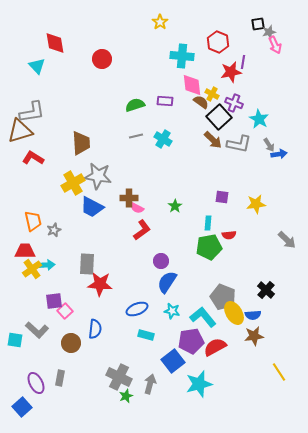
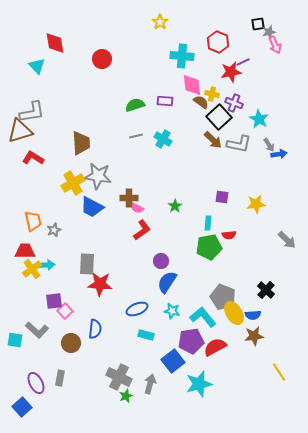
purple line at (243, 62): rotated 56 degrees clockwise
yellow cross at (212, 94): rotated 16 degrees counterclockwise
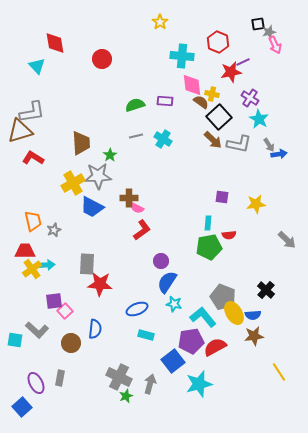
purple cross at (234, 103): moved 16 px right, 5 px up; rotated 12 degrees clockwise
gray star at (98, 176): rotated 12 degrees counterclockwise
green star at (175, 206): moved 65 px left, 51 px up
cyan star at (172, 311): moved 2 px right, 7 px up
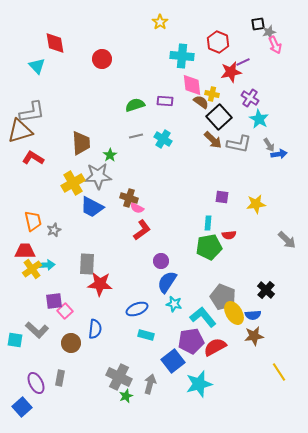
brown cross at (129, 198): rotated 18 degrees clockwise
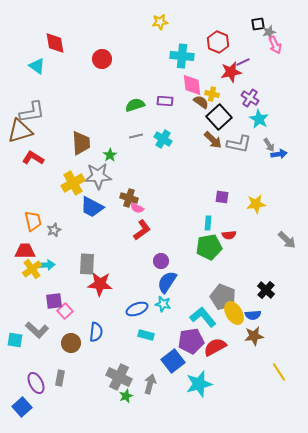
yellow star at (160, 22): rotated 28 degrees clockwise
cyan triangle at (37, 66): rotated 12 degrees counterclockwise
cyan star at (174, 304): moved 11 px left
blue semicircle at (95, 329): moved 1 px right, 3 px down
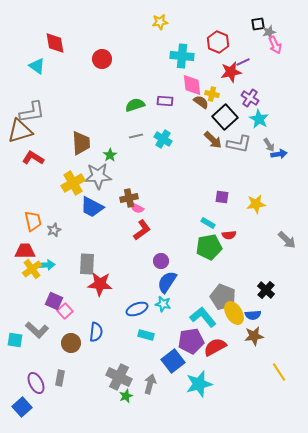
black square at (219, 117): moved 6 px right
brown cross at (129, 198): rotated 30 degrees counterclockwise
cyan rectangle at (208, 223): rotated 64 degrees counterclockwise
purple square at (54, 301): rotated 30 degrees clockwise
